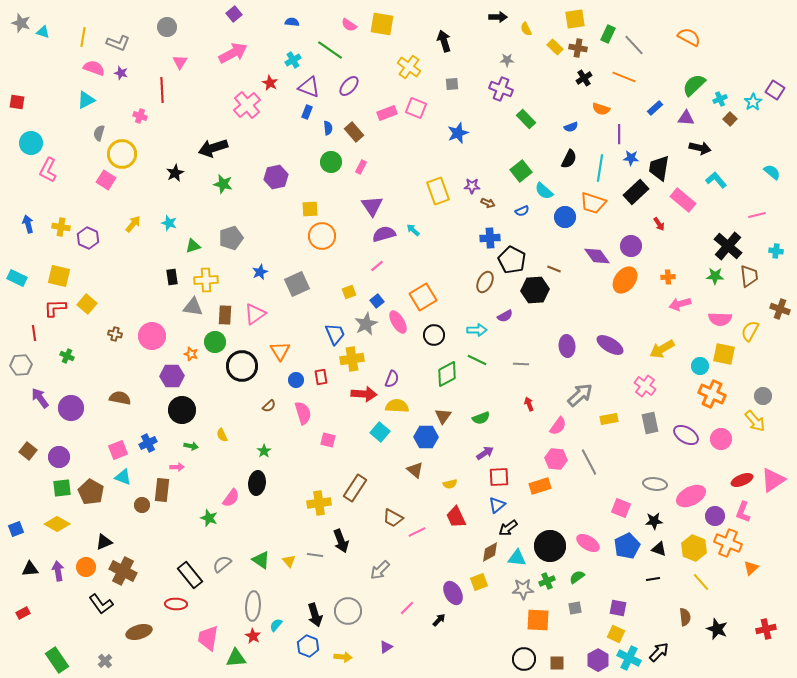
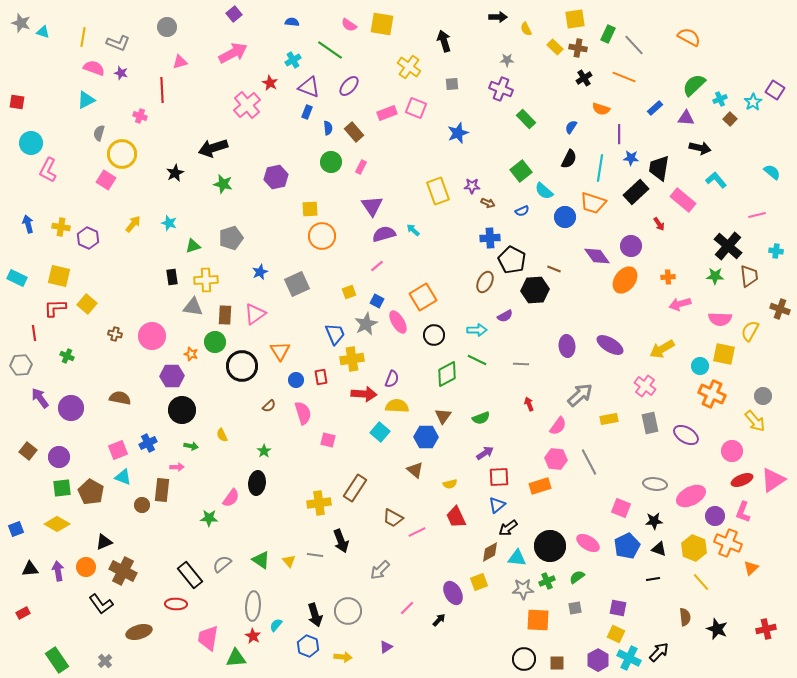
pink triangle at (180, 62): rotated 42 degrees clockwise
blue semicircle at (571, 127): rotated 144 degrees clockwise
blue square at (377, 301): rotated 24 degrees counterclockwise
pink circle at (721, 439): moved 11 px right, 12 px down
green star at (209, 518): rotated 18 degrees counterclockwise
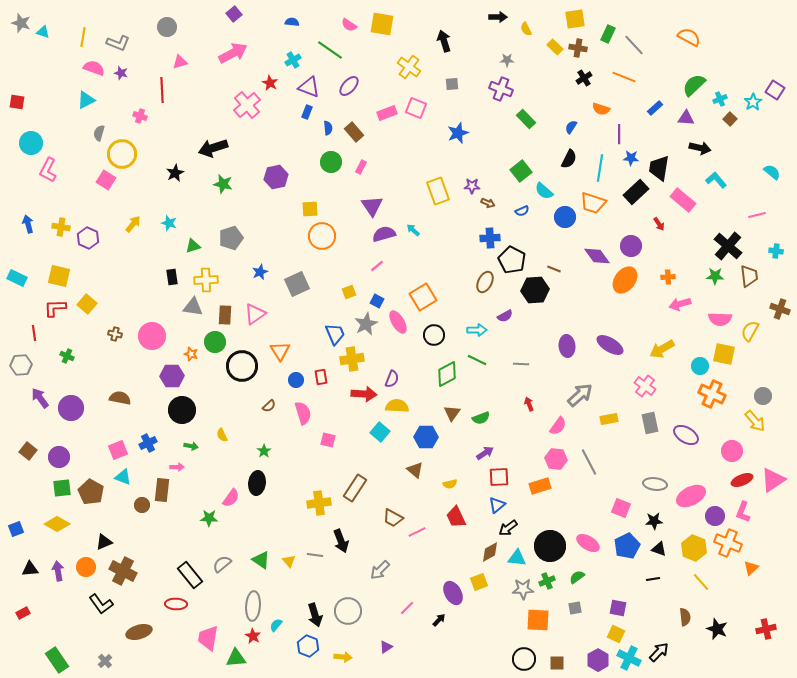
brown triangle at (443, 416): moved 9 px right, 3 px up
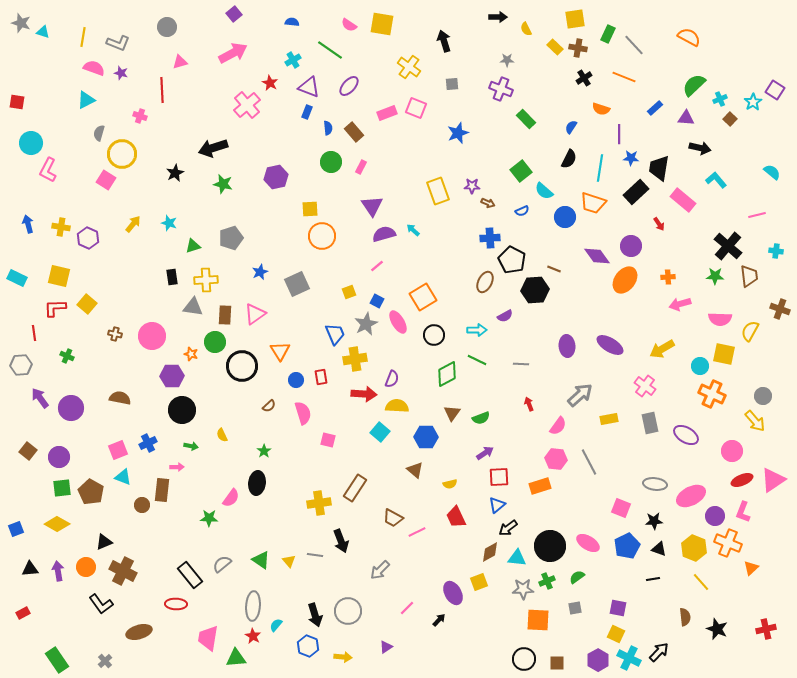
yellow cross at (352, 359): moved 3 px right
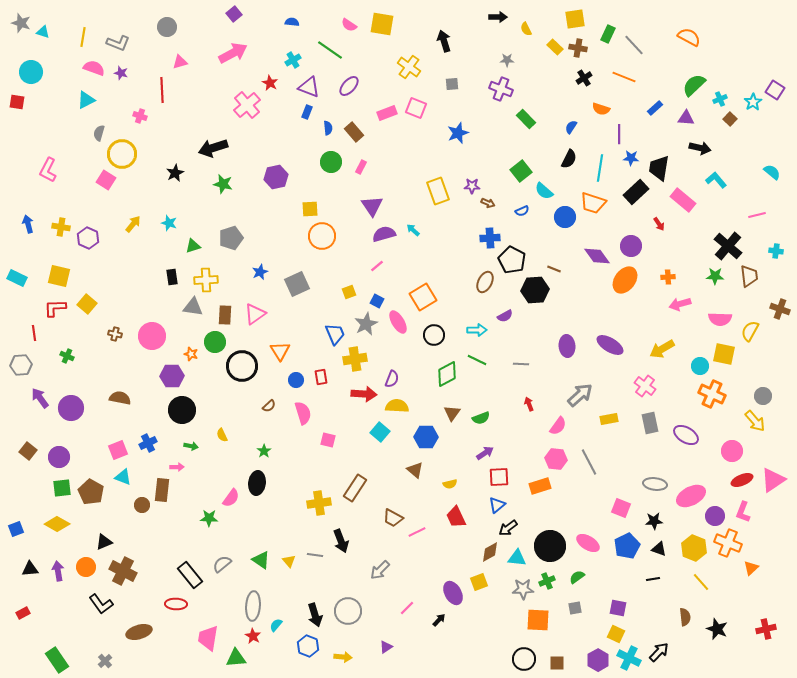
cyan circle at (31, 143): moved 71 px up
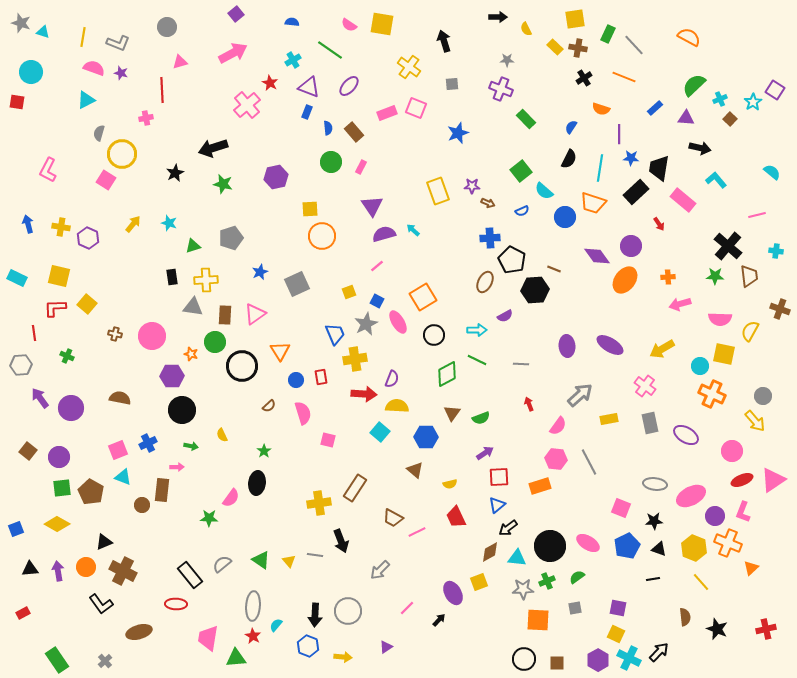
purple square at (234, 14): moved 2 px right
pink cross at (140, 116): moved 6 px right, 2 px down; rotated 32 degrees counterclockwise
black arrow at (315, 615): rotated 20 degrees clockwise
